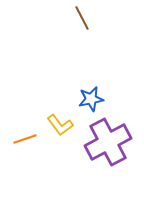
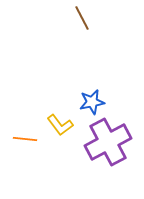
blue star: moved 1 px right, 3 px down
orange line: rotated 25 degrees clockwise
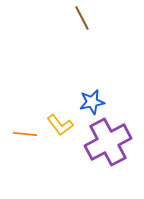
orange line: moved 5 px up
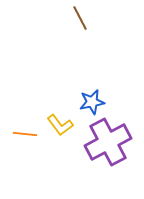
brown line: moved 2 px left
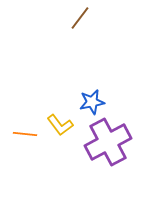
brown line: rotated 65 degrees clockwise
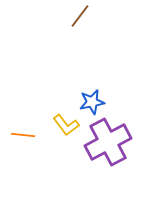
brown line: moved 2 px up
yellow L-shape: moved 6 px right
orange line: moved 2 px left, 1 px down
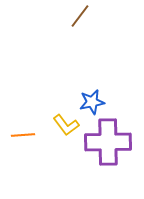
orange line: rotated 10 degrees counterclockwise
purple cross: rotated 27 degrees clockwise
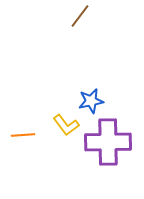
blue star: moved 1 px left, 1 px up
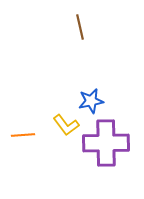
brown line: moved 11 px down; rotated 50 degrees counterclockwise
purple cross: moved 2 px left, 1 px down
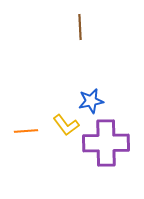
brown line: rotated 10 degrees clockwise
orange line: moved 3 px right, 4 px up
